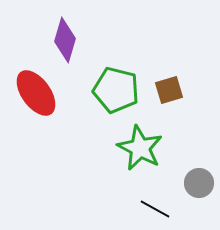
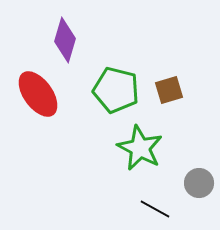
red ellipse: moved 2 px right, 1 px down
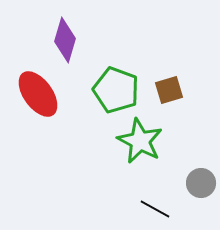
green pentagon: rotated 6 degrees clockwise
green star: moved 7 px up
gray circle: moved 2 px right
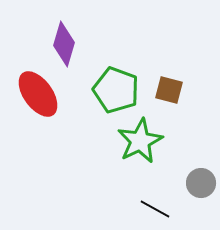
purple diamond: moved 1 px left, 4 px down
brown square: rotated 32 degrees clockwise
green star: rotated 18 degrees clockwise
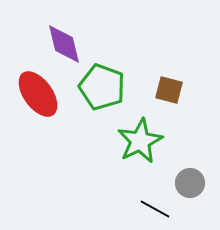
purple diamond: rotated 30 degrees counterclockwise
green pentagon: moved 14 px left, 3 px up
gray circle: moved 11 px left
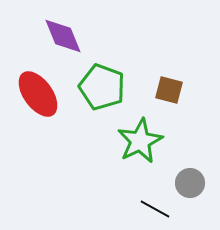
purple diamond: moved 1 px left, 8 px up; rotated 9 degrees counterclockwise
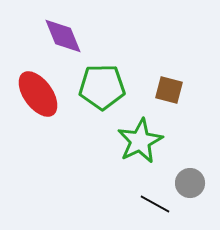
green pentagon: rotated 21 degrees counterclockwise
black line: moved 5 px up
